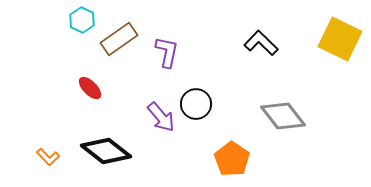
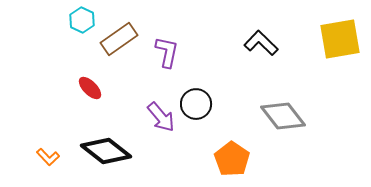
yellow square: rotated 36 degrees counterclockwise
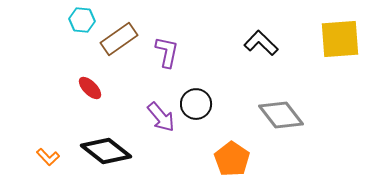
cyan hexagon: rotated 20 degrees counterclockwise
yellow square: rotated 6 degrees clockwise
gray diamond: moved 2 px left, 1 px up
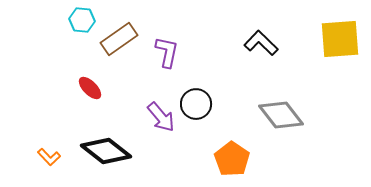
orange L-shape: moved 1 px right
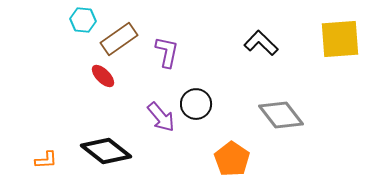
cyan hexagon: moved 1 px right
red ellipse: moved 13 px right, 12 px up
orange L-shape: moved 3 px left, 3 px down; rotated 50 degrees counterclockwise
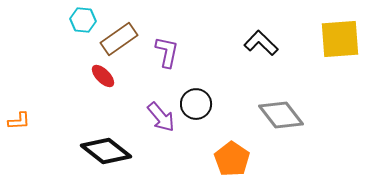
orange L-shape: moved 27 px left, 39 px up
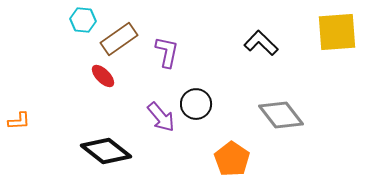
yellow square: moved 3 px left, 7 px up
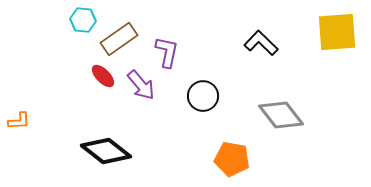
black circle: moved 7 px right, 8 px up
purple arrow: moved 20 px left, 32 px up
orange pentagon: rotated 24 degrees counterclockwise
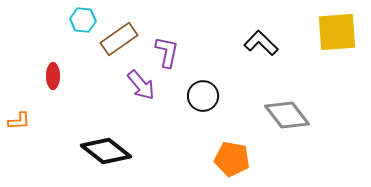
red ellipse: moved 50 px left; rotated 45 degrees clockwise
gray diamond: moved 6 px right
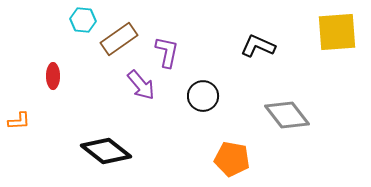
black L-shape: moved 3 px left, 3 px down; rotated 20 degrees counterclockwise
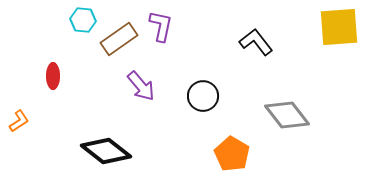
yellow square: moved 2 px right, 5 px up
black L-shape: moved 2 px left, 4 px up; rotated 28 degrees clockwise
purple L-shape: moved 6 px left, 26 px up
purple arrow: moved 1 px down
orange L-shape: rotated 30 degrees counterclockwise
orange pentagon: moved 5 px up; rotated 20 degrees clockwise
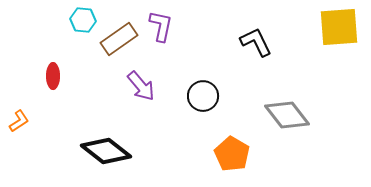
black L-shape: rotated 12 degrees clockwise
